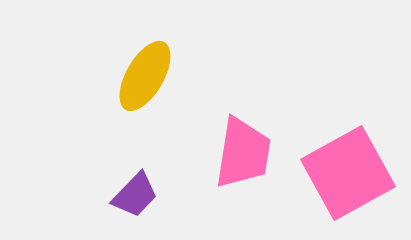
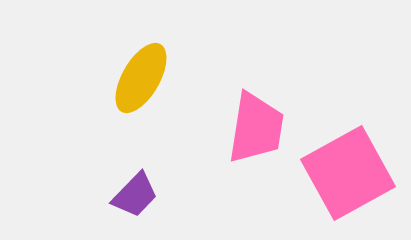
yellow ellipse: moved 4 px left, 2 px down
pink trapezoid: moved 13 px right, 25 px up
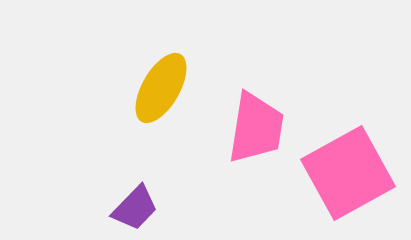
yellow ellipse: moved 20 px right, 10 px down
purple trapezoid: moved 13 px down
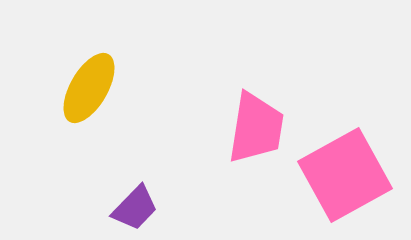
yellow ellipse: moved 72 px left
pink square: moved 3 px left, 2 px down
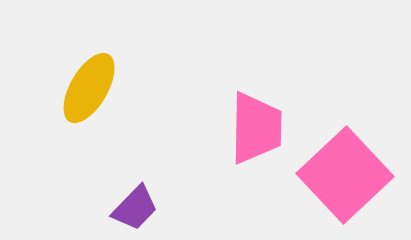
pink trapezoid: rotated 8 degrees counterclockwise
pink square: rotated 14 degrees counterclockwise
